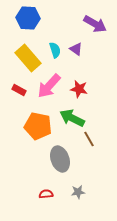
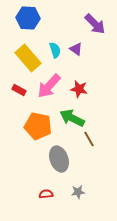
purple arrow: rotated 15 degrees clockwise
gray ellipse: moved 1 px left
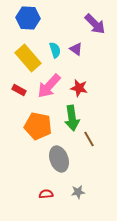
red star: moved 1 px up
green arrow: rotated 125 degrees counterclockwise
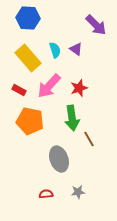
purple arrow: moved 1 px right, 1 px down
red star: rotated 30 degrees counterclockwise
orange pentagon: moved 8 px left, 5 px up
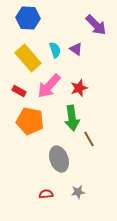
red rectangle: moved 1 px down
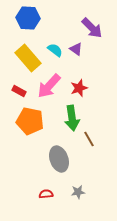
purple arrow: moved 4 px left, 3 px down
cyan semicircle: rotated 35 degrees counterclockwise
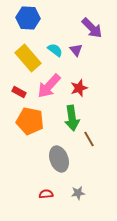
purple triangle: moved 1 px down; rotated 16 degrees clockwise
red rectangle: moved 1 px down
gray star: moved 1 px down
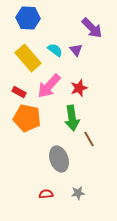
orange pentagon: moved 3 px left, 3 px up
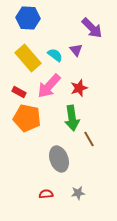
cyan semicircle: moved 5 px down
